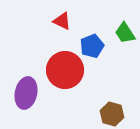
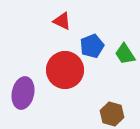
green trapezoid: moved 21 px down
purple ellipse: moved 3 px left
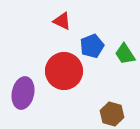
red circle: moved 1 px left, 1 px down
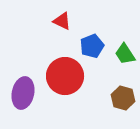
red circle: moved 1 px right, 5 px down
brown hexagon: moved 11 px right, 16 px up
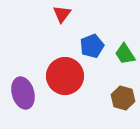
red triangle: moved 7 px up; rotated 42 degrees clockwise
purple ellipse: rotated 28 degrees counterclockwise
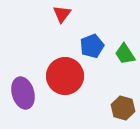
brown hexagon: moved 10 px down
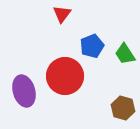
purple ellipse: moved 1 px right, 2 px up
